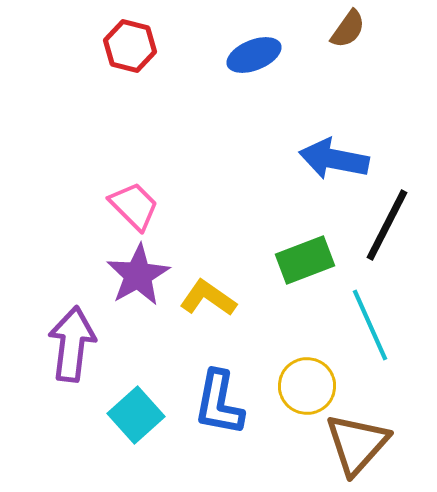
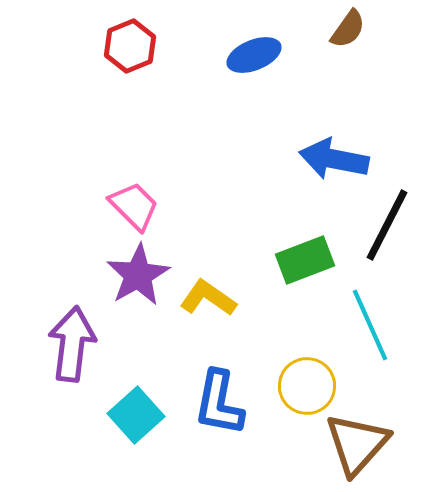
red hexagon: rotated 24 degrees clockwise
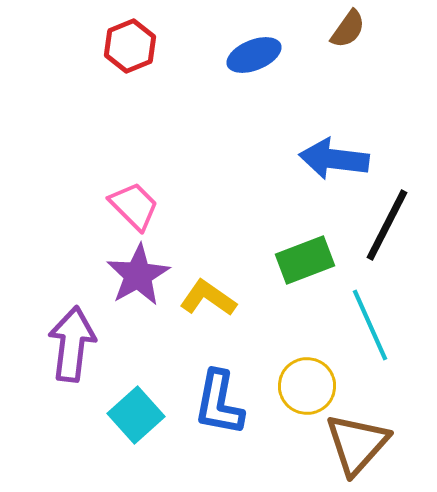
blue arrow: rotated 4 degrees counterclockwise
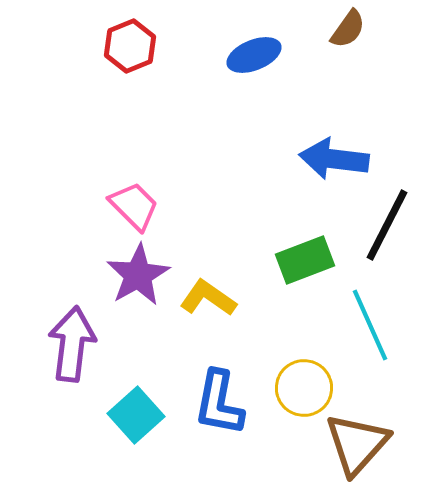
yellow circle: moved 3 px left, 2 px down
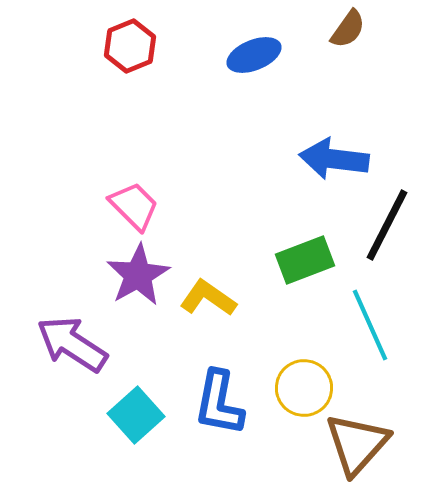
purple arrow: rotated 64 degrees counterclockwise
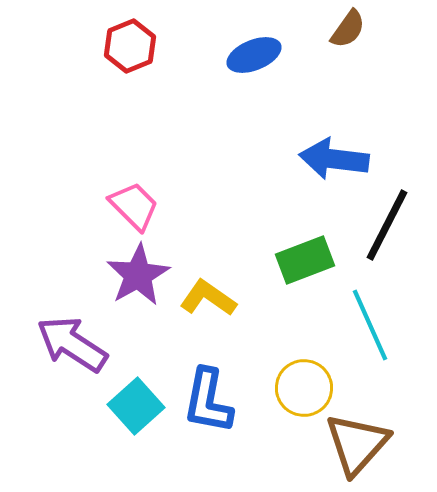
blue L-shape: moved 11 px left, 2 px up
cyan square: moved 9 px up
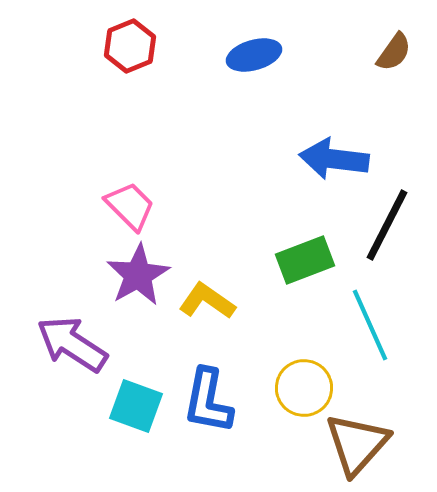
brown semicircle: moved 46 px right, 23 px down
blue ellipse: rotated 6 degrees clockwise
pink trapezoid: moved 4 px left
yellow L-shape: moved 1 px left, 3 px down
cyan square: rotated 28 degrees counterclockwise
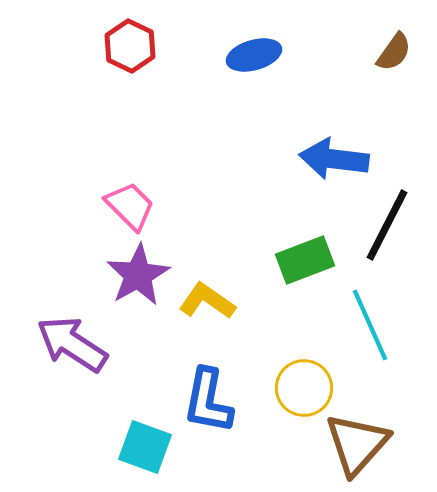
red hexagon: rotated 12 degrees counterclockwise
cyan square: moved 9 px right, 41 px down
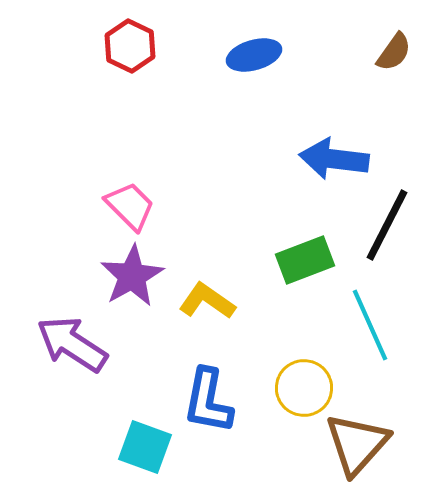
purple star: moved 6 px left, 1 px down
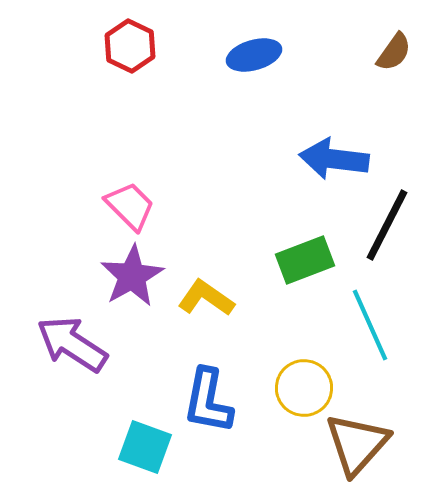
yellow L-shape: moved 1 px left, 3 px up
